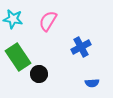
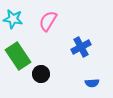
green rectangle: moved 1 px up
black circle: moved 2 px right
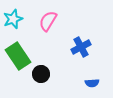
cyan star: rotated 30 degrees counterclockwise
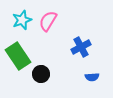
cyan star: moved 9 px right, 1 px down
blue semicircle: moved 6 px up
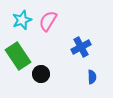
blue semicircle: rotated 88 degrees counterclockwise
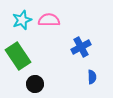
pink semicircle: moved 1 px right, 1 px up; rotated 60 degrees clockwise
black circle: moved 6 px left, 10 px down
